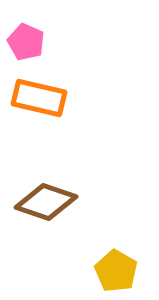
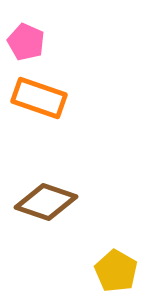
orange rectangle: rotated 6 degrees clockwise
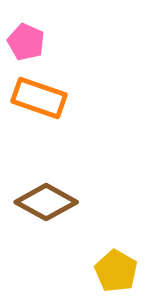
brown diamond: rotated 10 degrees clockwise
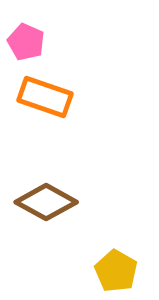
orange rectangle: moved 6 px right, 1 px up
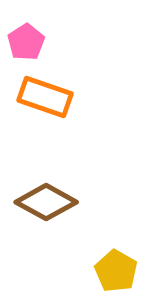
pink pentagon: rotated 15 degrees clockwise
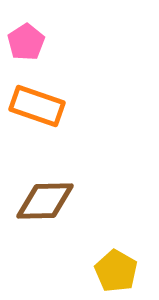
orange rectangle: moved 8 px left, 9 px down
brown diamond: moved 1 px left, 1 px up; rotated 30 degrees counterclockwise
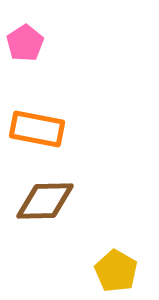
pink pentagon: moved 1 px left, 1 px down
orange rectangle: moved 23 px down; rotated 8 degrees counterclockwise
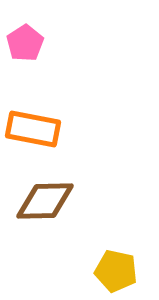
orange rectangle: moved 4 px left
yellow pentagon: rotated 18 degrees counterclockwise
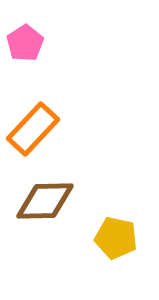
orange rectangle: rotated 58 degrees counterclockwise
yellow pentagon: moved 33 px up
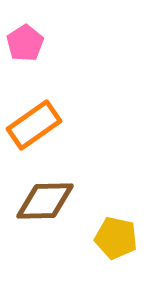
orange rectangle: moved 1 px right, 4 px up; rotated 12 degrees clockwise
